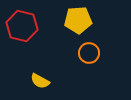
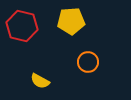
yellow pentagon: moved 7 px left, 1 px down
orange circle: moved 1 px left, 9 px down
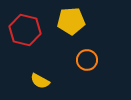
red hexagon: moved 3 px right, 4 px down
orange circle: moved 1 px left, 2 px up
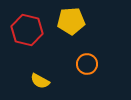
red hexagon: moved 2 px right
orange circle: moved 4 px down
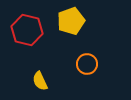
yellow pentagon: rotated 16 degrees counterclockwise
yellow semicircle: rotated 36 degrees clockwise
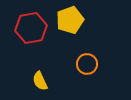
yellow pentagon: moved 1 px left, 1 px up
red hexagon: moved 4 px right, 2 px up; rotated 24 degrees counterclockwise
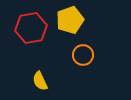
orange circle: moved 4 px left, 9 px up
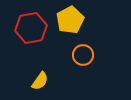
yellow pentagon: rotated 8 degrees counterclockwise
yellow semicircle: rotated 120 degrees counterclockwise
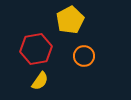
red hexagon: moved 5 px right, 21 px down
orange circle: moved 1 px right, 1 px down
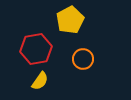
orange circle: moved 1 px left, 3 px down
